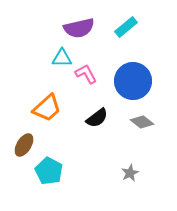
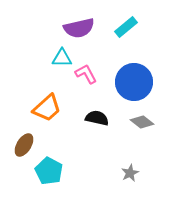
blue circle: moved 1 px right, 1 px down
black semicircle: rotated 130 degrees counterclockwise
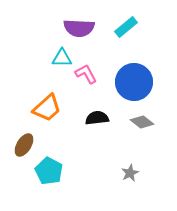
purple semicircle: rotated 16 degrees clockwise
black semicircle: rotated 20 degrees counterclockwise
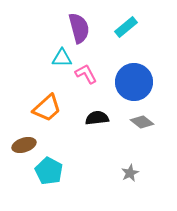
purple semicircle: rotated 108 degrees counterclockwise
brown ellipse: rotated 40 degrees clockwise
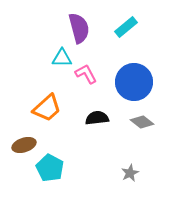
cyan pentagon: moved 1 px right, 3 px up
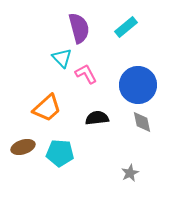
cyan triangle: rotated 45 degrees clockwise
blue circle: moved 4 px right, 3 px down
gray diamond: rotated 40 degrees clockwise
brown ellipse: moved 1 px left, 2 px down
cyan pentagon: moved 10 px right, 15 px up; rotated 24 degrees counterclockwise
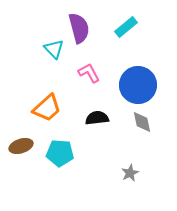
cyan triangle: moved 8 px left, 9 px up
pink L-shape: moved 3 px right, 1 px up
brown ellipse: moved 2 px left, 1 px up
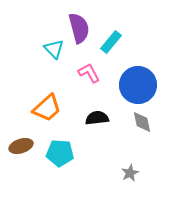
cyan rectangle: moved 15 px left, 15 px down; rotated 10 degrees counterclockwise
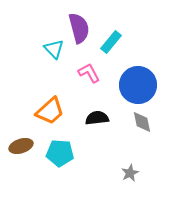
orange trapezoid: moved 3 px right, 3 px down
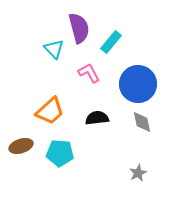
blue circle: moved 1 px up
gray star: moved 8 px right
